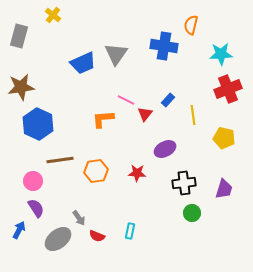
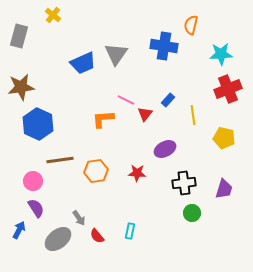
red semicircle: rotated 28 degrees clockwise
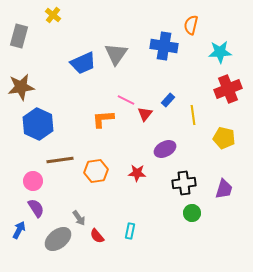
cyan star: moved 1 px left, 2 px up
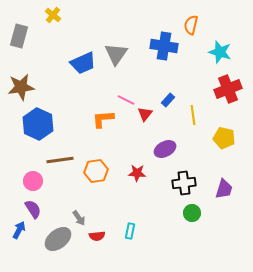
cyan star: rotated 20 degrees clockwise
purple semicircle: moved 3 px left, 1 px down
red semicircle: rotated 56 degrees counterclockwise
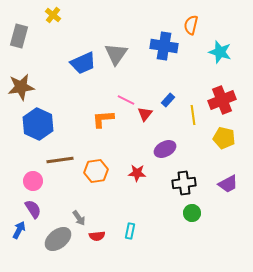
red cross: moved 6 px left, 11 px down
purple trapezoid: moved 4 px right, 5 px up; rotated 45 degrees clockwise
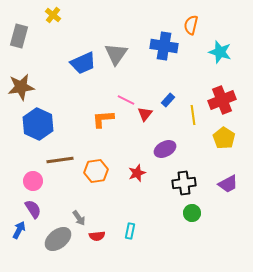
yellow pentagon: rotated 20 degrees clockwise
red star: rotated 24 degrees counterclockwise
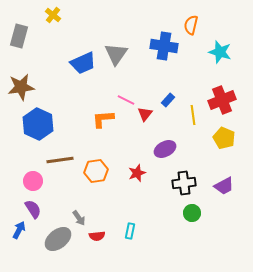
yellow pentagon: rotated 10 degrees counterclockwise
purple trapezoid: moved 4 px left, 2 px down
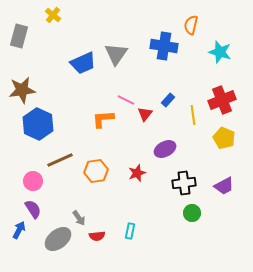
brown star: moved 1 px right, 3 px down
brown line: rotated 16 degrees counterclockwise
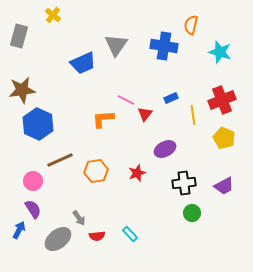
gray triangle: moved 9 px up
blue rectangle: moved 3 px right, 2 px up; rotated 24 degrees clockwise
cyan rectangle: moved 3 px down; rotated 56 degrees counterclockwise
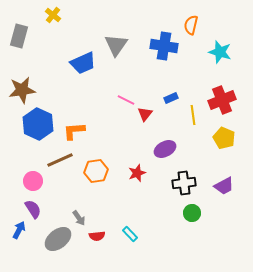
orange L-shape: moved 29 px left, 12 px down
